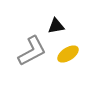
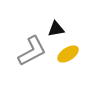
black triangle: moved 3 px down
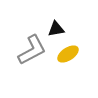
gray L-shape: moved 1 px up
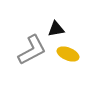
yellow ellipse: rotated 55 degrees clockwise
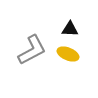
black triangle: moved 14 px right; rotated 12 degrees clockwise
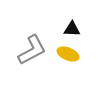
black triangle: moved 2 px right
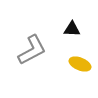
yellow ellipse: moved 12 px right, 10 px down
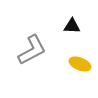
black triangle: moved 3 px up
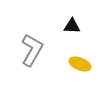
gray L-shape: rotated 32 degrees counterclockwise
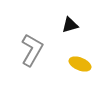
black triangle: moved 2 px left, 1 px up; rotated 18 degrees counterclockwise
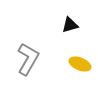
gray L-shape: moved 4 px left, 9 px down
